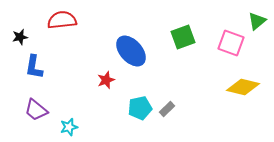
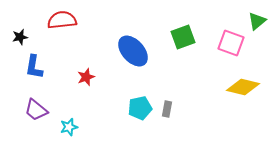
blue ellipse: moved 2 px right
red star: moved 20 px left, 3 px up
gray rectangle: rotated 35 degrees counterclockwise
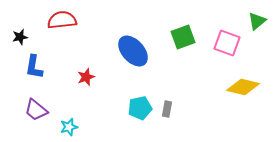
pink square: moved 4 px left
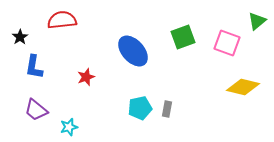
black star: rotated 21 degrees counterclockwise
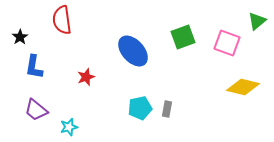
red semicircle: rotated 92 degrees counterclockwise
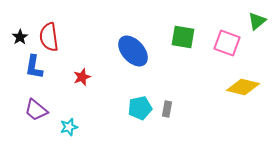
red semicircle: moved 13 px left, 17 px down
green square: rotated 30 degrees clockwise
red star: moved 4 px left
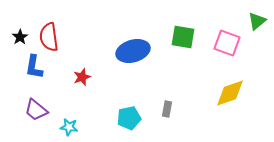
blue ellipse: rotated 64 degrees counterclockwise
yellow diamond: moved 13 px left, 6 px down; rotated 32 degrees counterclockwise
cyan pentagon: moved 11 px left, 10 px down
cyan star: rotated 24 degrees clockwise
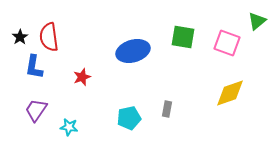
purple trapezoid: rotated 85 degrees clockwise
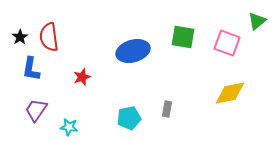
blue L-shape: moved 3 px left, 2 px down
yellow diamond: rotated 8 degrees clockwise
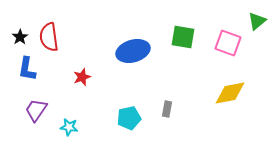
pink square: moved 1 px right
blue L-shape: moved 4 px left
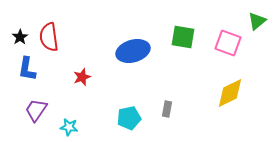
yellow diamond: rotated 16 degrees counterclockwise
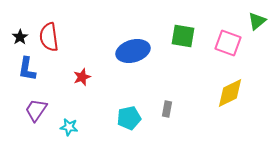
green square: moved 1 px up
